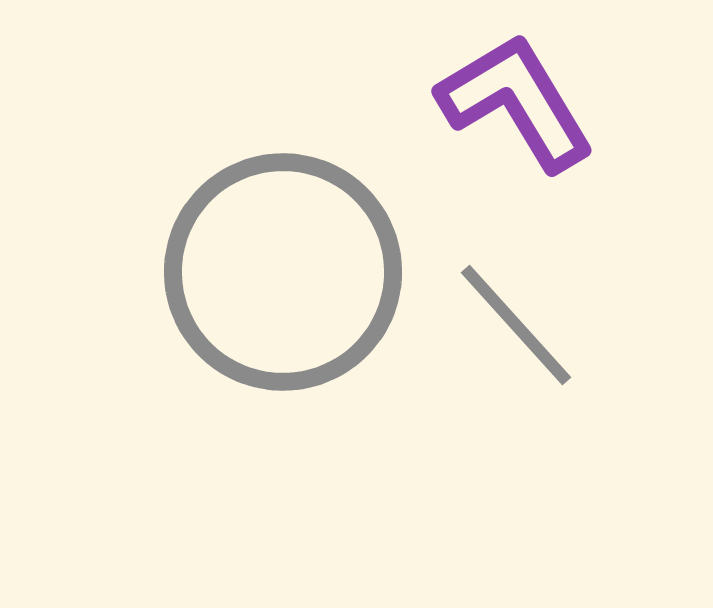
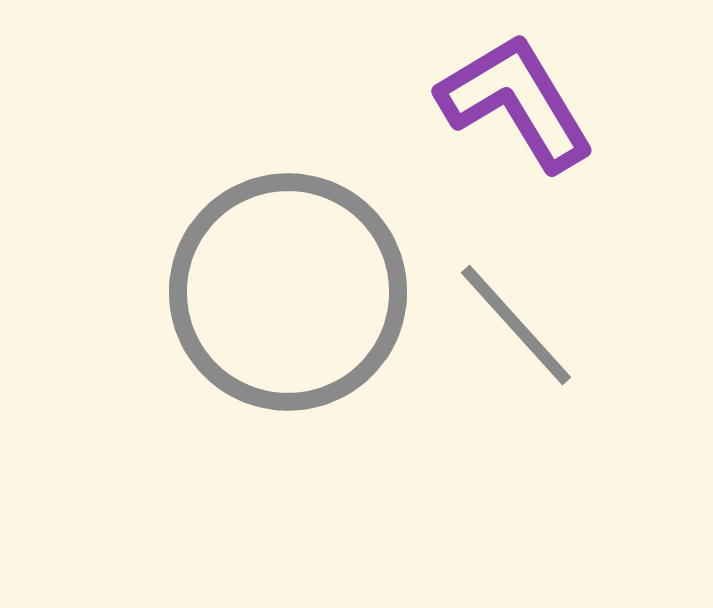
gray circle: moved 5 px right, 20 px down
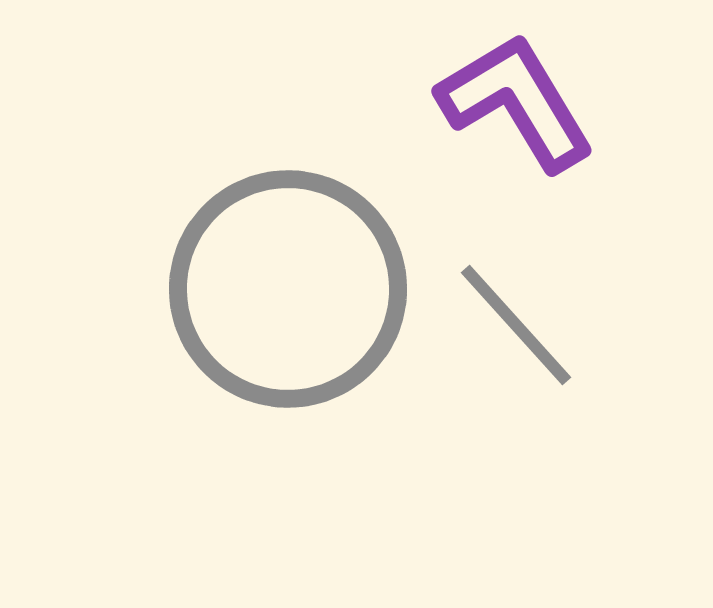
gray circle: moved 3 px up
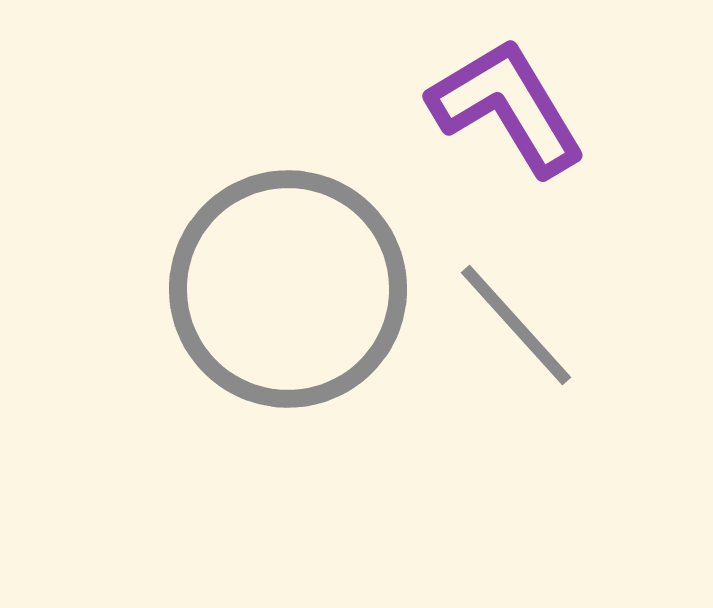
purple L-shape: moved 9 px left, 5 px down
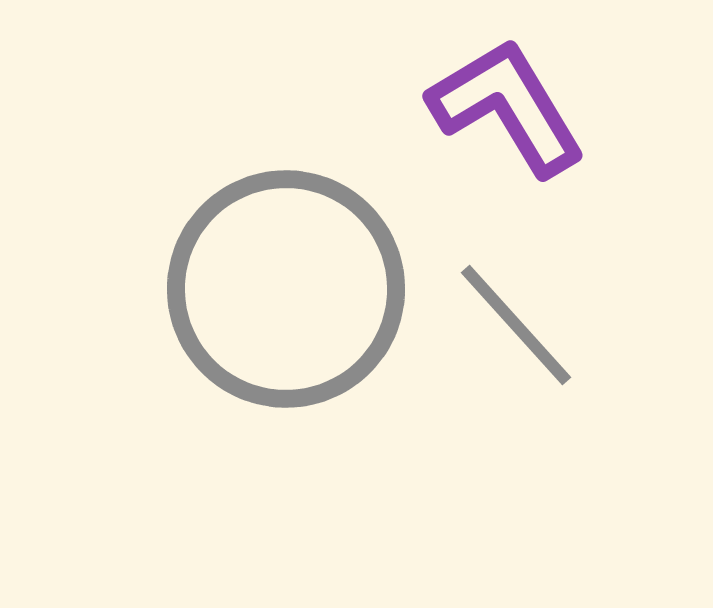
gray circle: moved 2 px left
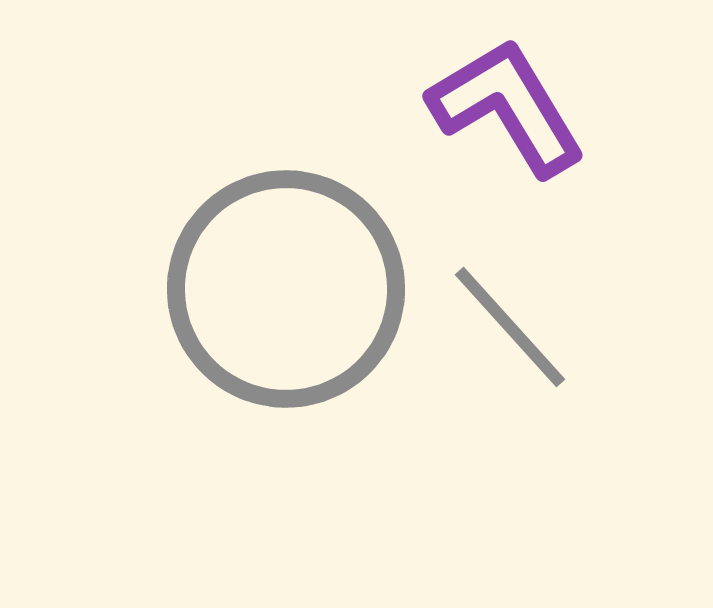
gray line: moved 6 px left, 2 px down
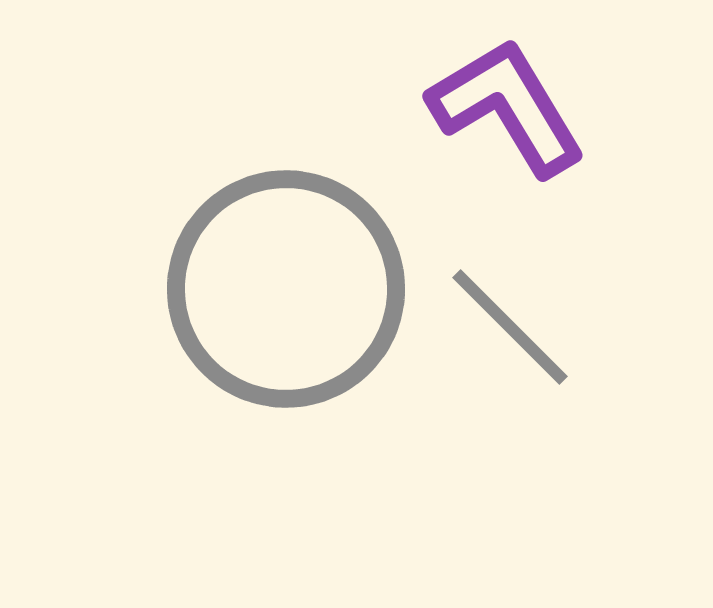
gray line: rotated 3 degrees counterclockwise
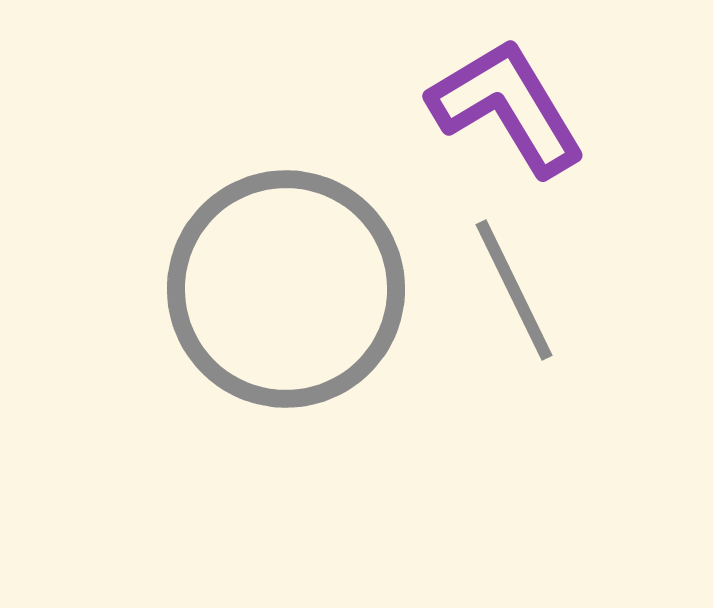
gray line: moved 4 px right, 37 px up; rotated 19 degrees clockwise
